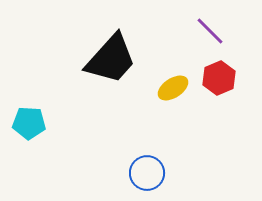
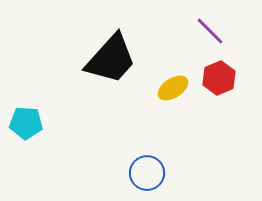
cyan pentagon: moved 3 px left
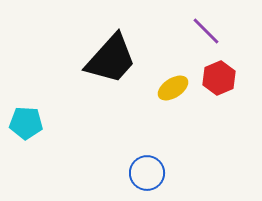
purple line: moved 4 px left
